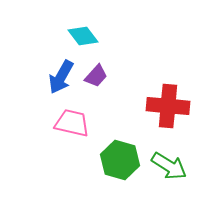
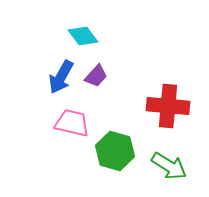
green hexagon: moved 5 px left, 9 px up
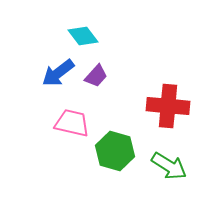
blue arrow: moved 3 px left, 4 px up; rotated 24 degrees clockwise
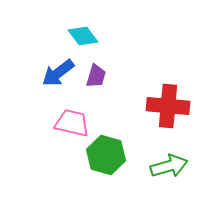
purple trapezoid: rotated 25 degrees counterclockwise
green hexagon: moved 9 px left, 4 px down
green arrow: rotated 48 degrees counterclockwise
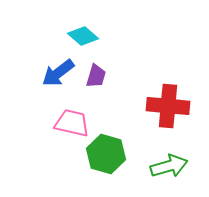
cyan diamond: rotated 12 degrees counterclockwise
green hexagon: moved 1 px up
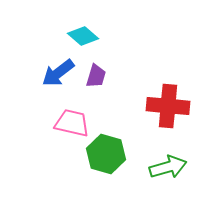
green arrow: moved 1 px left, 1 px down
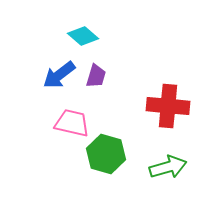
blue arrow: moved 1 px right, 2 px down
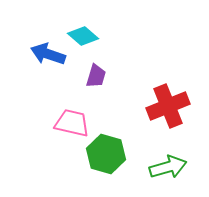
blue arrow: moved 11 px left, 21 px up; rotated 56 degrees clockwise
red cross: rotated 27 degrees counterclockwise
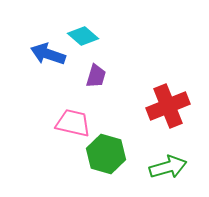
pink trapezoid: moved 1 px right
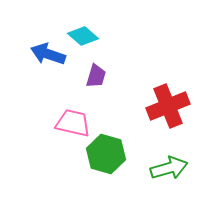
green arrow: moved 1 px right, 1 px down
